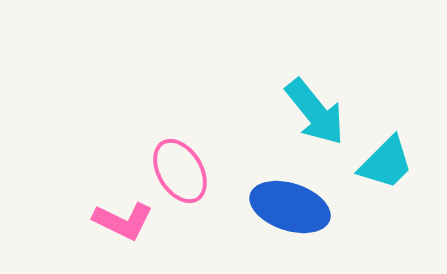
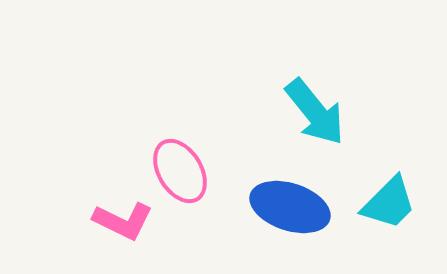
cyan trapezoid: moved 3 px right, 40 px down
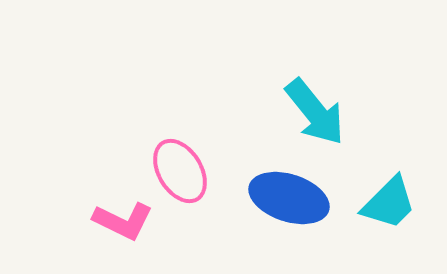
blue ellipse: moved 1 px left, 9 px up
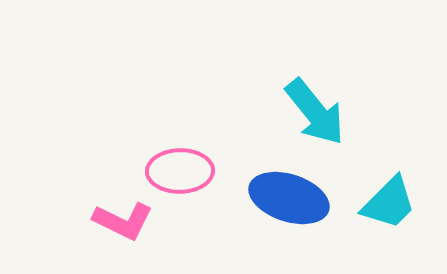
pink ellipse: rotated 60 degrees counterclockwise
